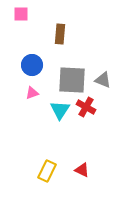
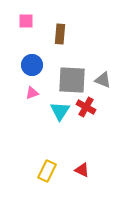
pink square: moved 5 px right, 7 px down
cyan triangle: moved 1 px down
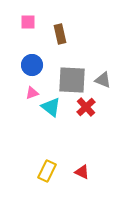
pink square: moved 2 px right, 1 px down
brown rectangle: rotated 18 degrees counterclockwise
red cross: rotated 18 degrees clockwise
cyan triangle: moved 9 px left, 4 px up; rotated 25 degrees counterclockwise
red triangle: moved 2 px down
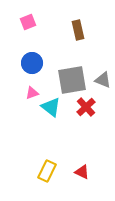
pink square: rotated 21 degrees counterclockwise
brown rectangle: moved 18 px right, 4 px up
blue circle: moved 2 px up
gray square: rotated 12 degrees counterclockwise
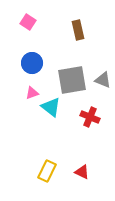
pink square: rotated 35 degrees counterclockwise
red cross: moved 4 px right, 10 px down; rotated 24 degrees counterclockwise
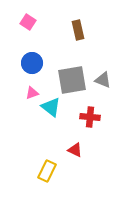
red cross: rotated 18 degrees counterclockwise
red triangle: moved 7 px left, 22 px up
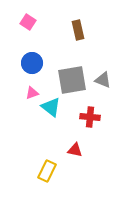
red triangle: rotated 14 degrees counterclockwise
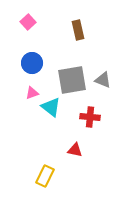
pink square: rotated 14 degrees clockwise
yellow rectangle: moved 2 px left, 5 px down
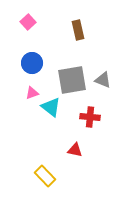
yellow rectangle: rotated 70 degrees counterclockwise
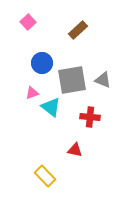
brown rectangle: rotated 60 degrees clockwise
blue circle: moved 10 px right
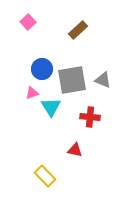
blue circle: moved 6 px down
cyan triangle: rotated 20 degrees clockwise
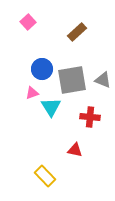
brown rectangle: moved 1 px left, 2 px down
